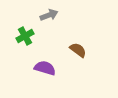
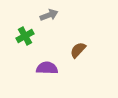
brown semicircle: rotated 84 degrees counterclockwise
purple semicircle: moved 2 px right; rotated 15 degrees counterclockwise
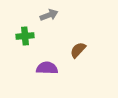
green cross: rotated 24 degrees clockwise
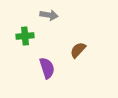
gray arrow: rotated 30 degrees clockwise
purple semicircle: rotated 70 degrees clockwise
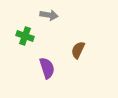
green cross: rotated 24 degrees clockwise
brown semicircle: rotated 18 degrees counterclockwise
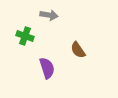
brown semicircle: rotated 60 degrees counterclockwise
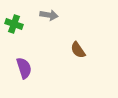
green cross: moved 11 px left, 12 px up
purple semicircle: moved 23 px left
